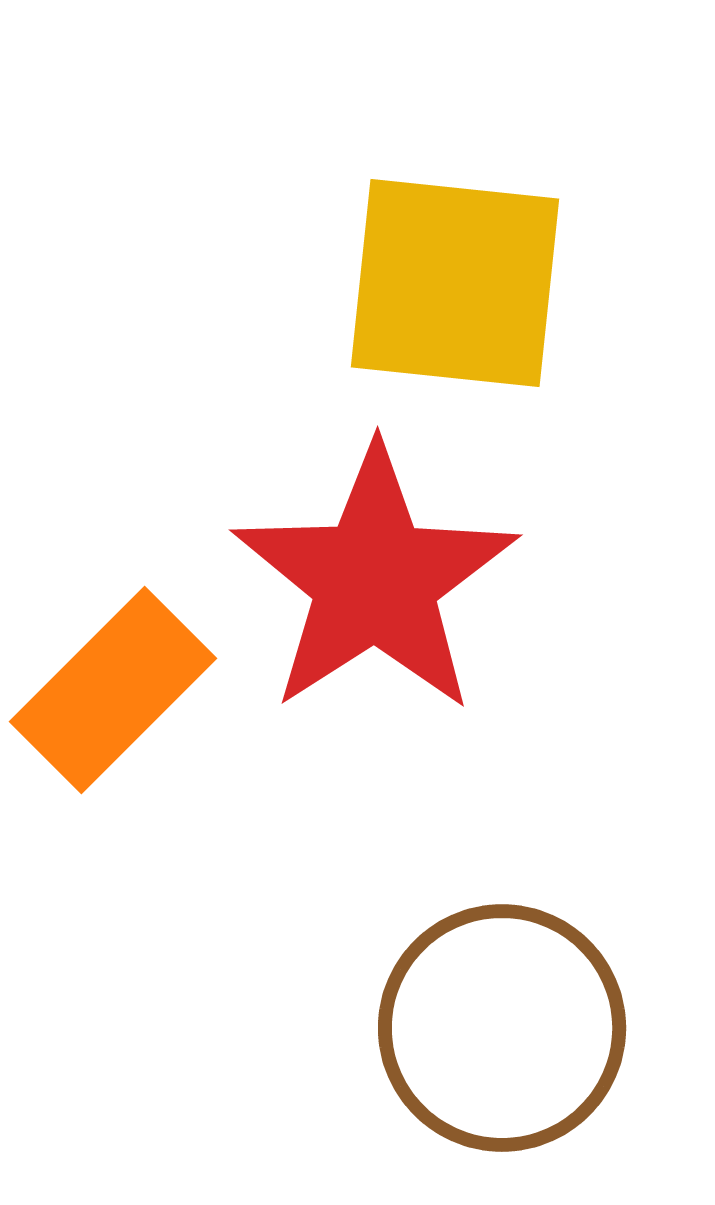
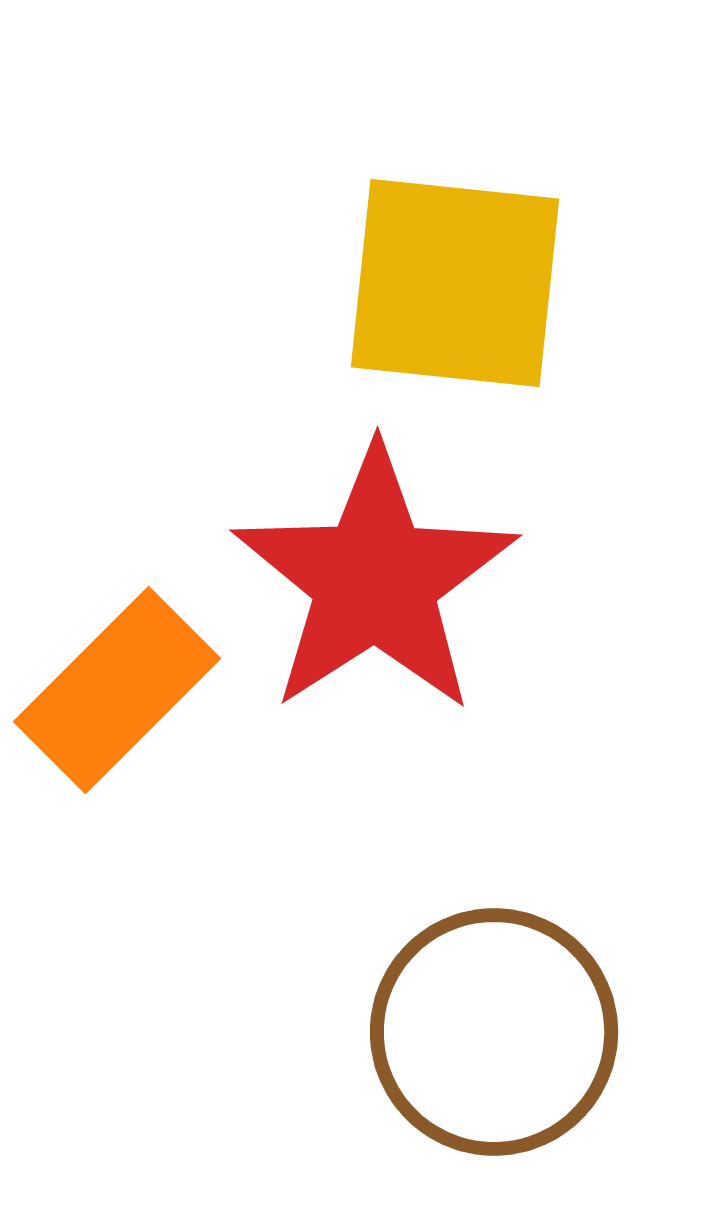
orange rectangle: moved 4 px right
brown circle: moved 8 px left, 4 px down
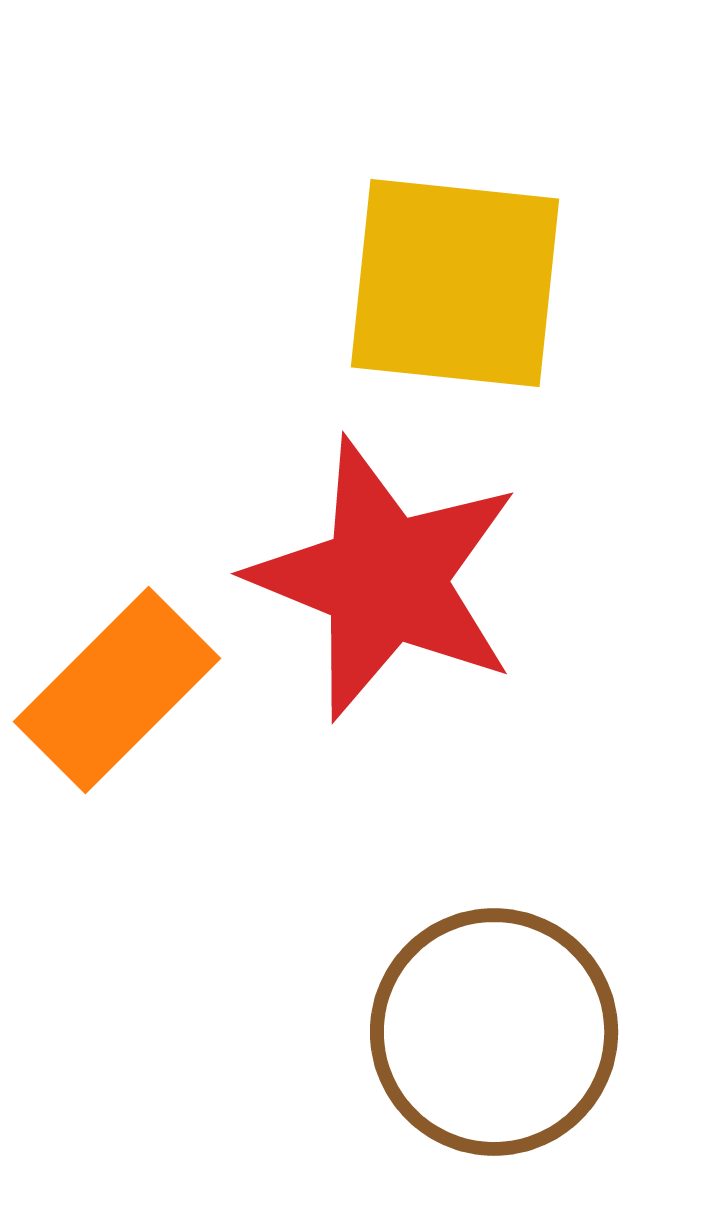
red star: moved 10 px right, 1 px up; rotated 17 degrees counterclockwise
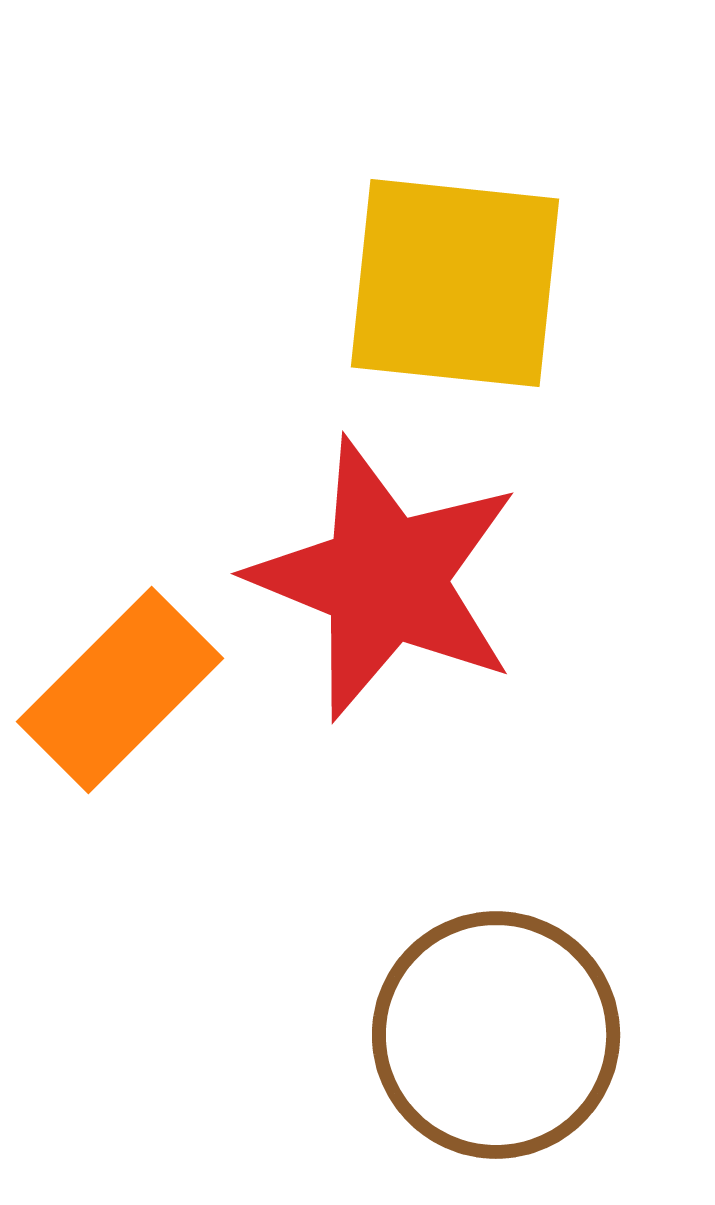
orange rectangle: moved 3 px right
brown circle: moved 2 px right, 3 px down
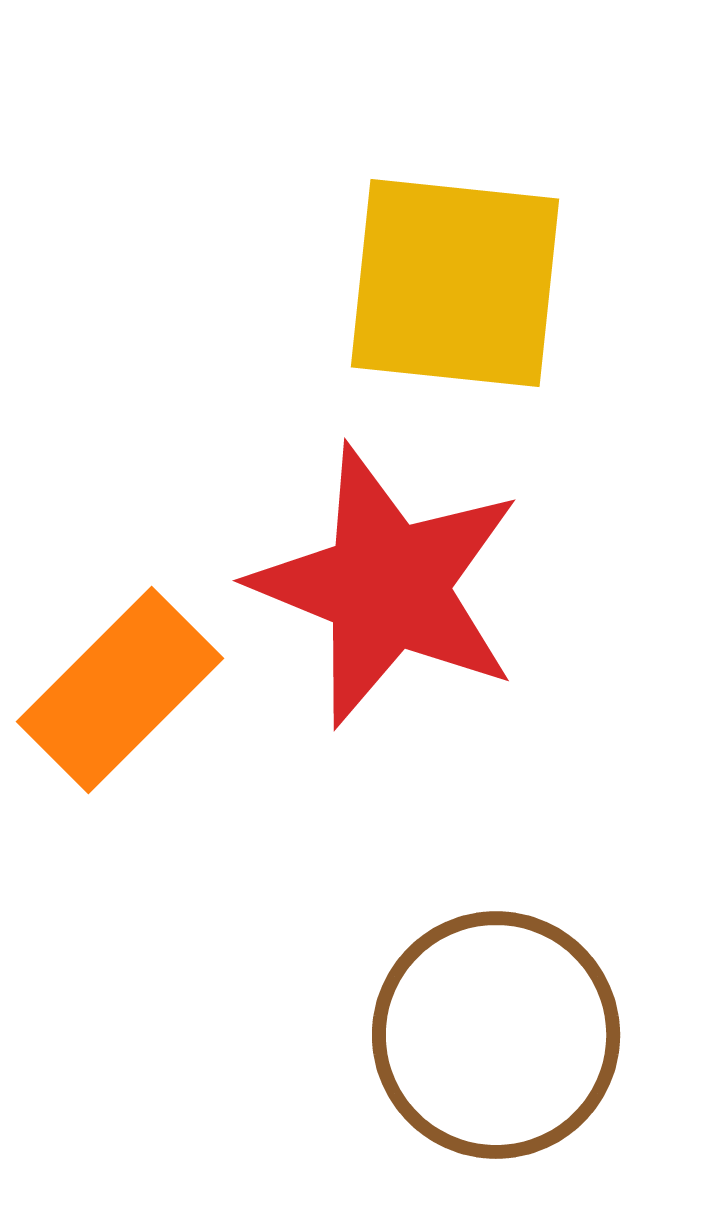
red star: moved 2 px right, 7 px down
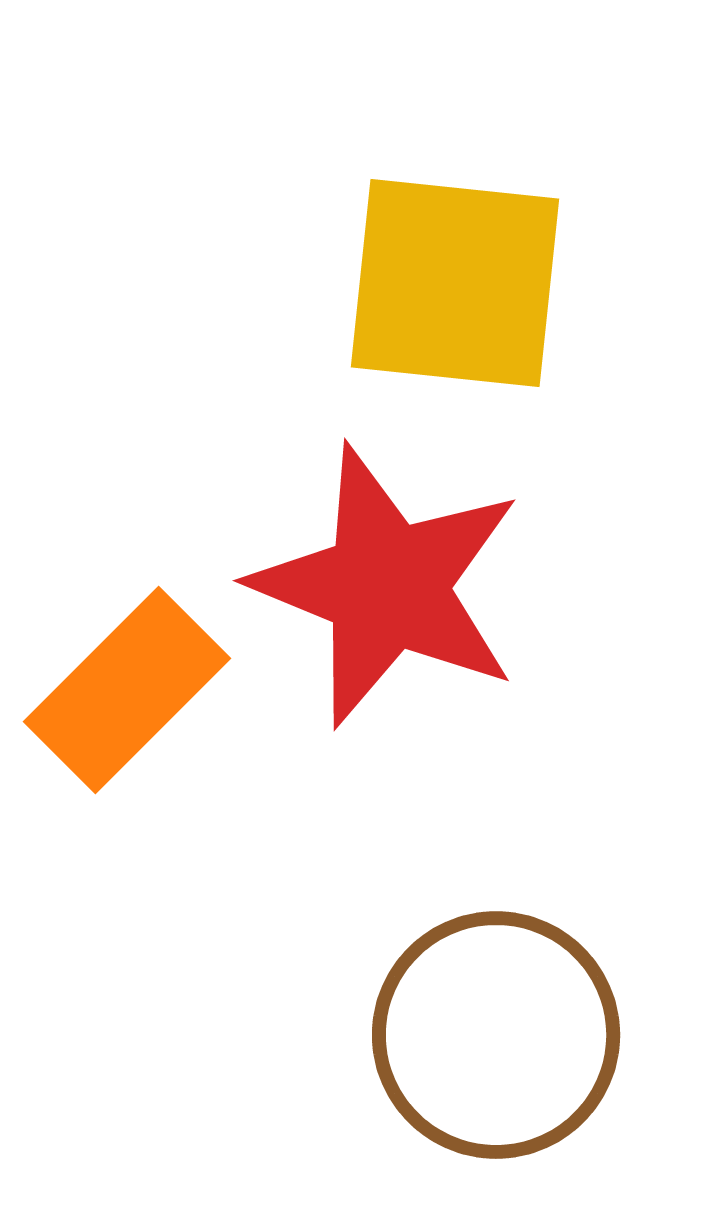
orange rectangle: moved 7 px right
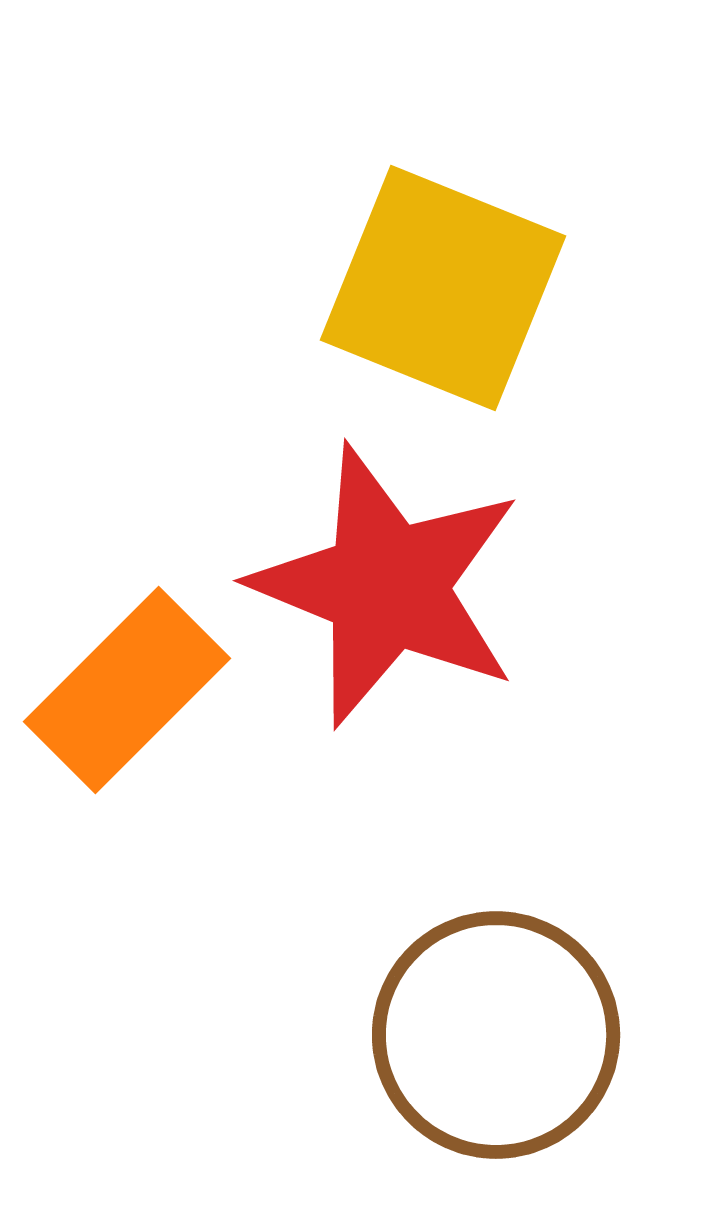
yellow square: moved 12 px left, 5 px down; rotated 16 degrees clockwise
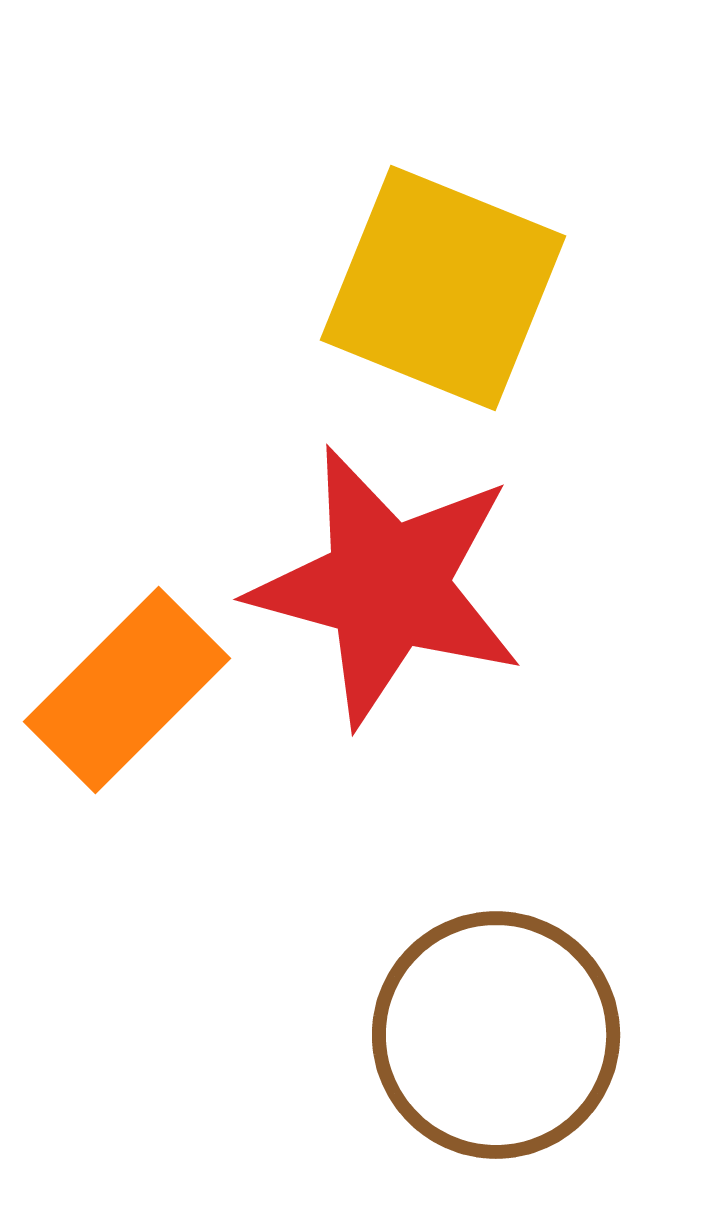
red star: rotated 7 degrees counterclockwise
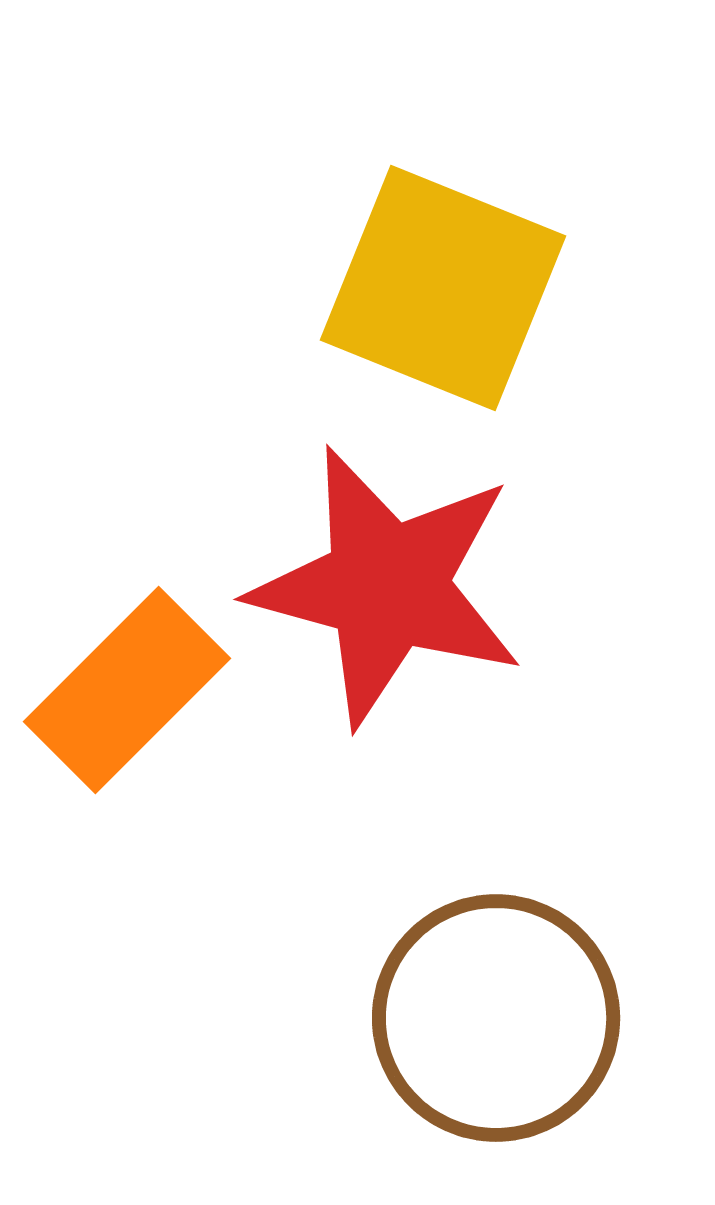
brown circle: moved 17 px up
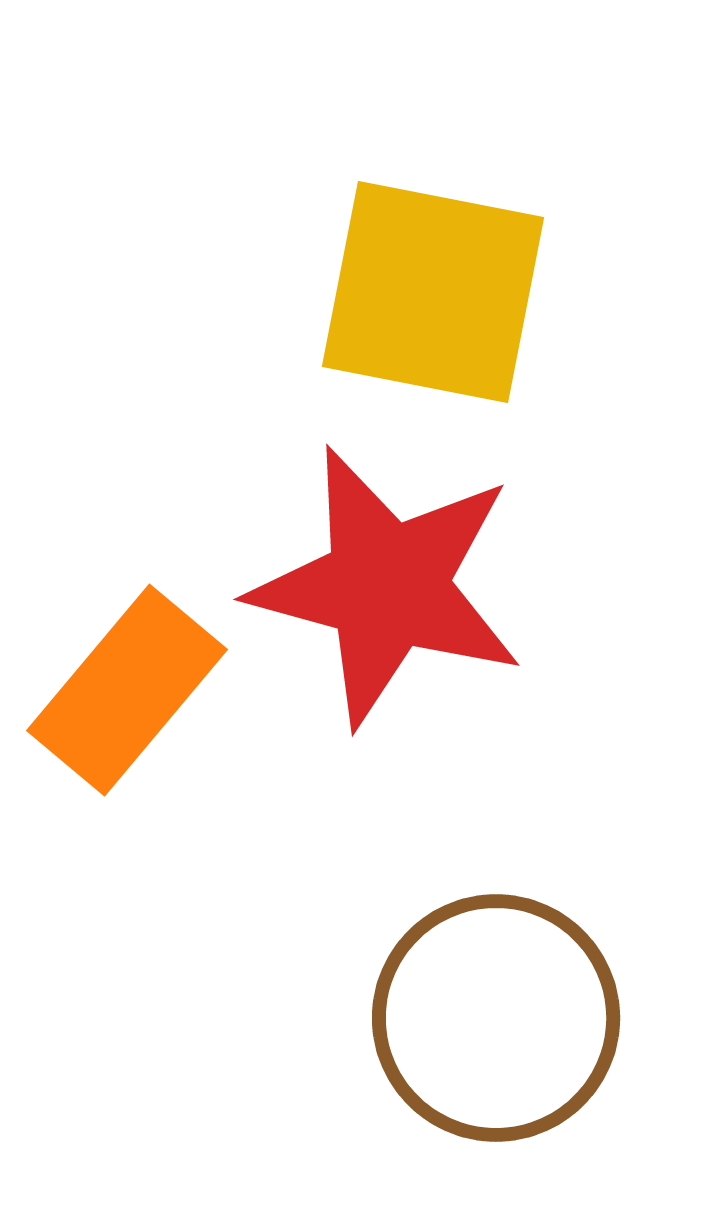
yellow square: moved 10 px left, 4 px down; rotated 11 degrees counterclockwise
orange rectangle: rotated 5 degrees counterclockwise
